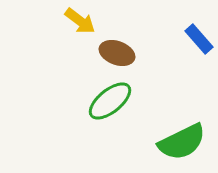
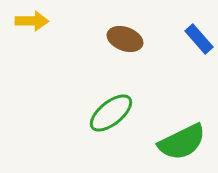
yellow arrow: moved 48 px left; rotated 36 degrees counterclockwise
brown ellipse: moved 8 px right, 14 px up
green ellipse: moved 1 px right, 12 px down
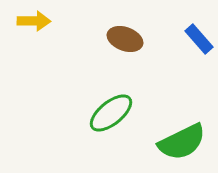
yellow arrow: moved 2 px right
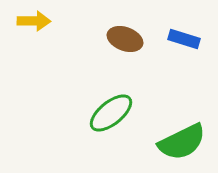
blue rectangle: moved 15 px left; rotated 32 degrees counterclockwise
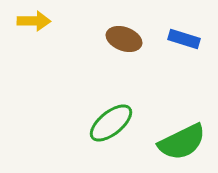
brown ellipse: moved 1 px left
green ellipse: moved 10 px down
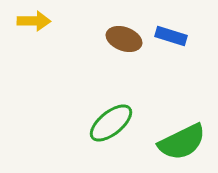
blue rectangle: moved 13 px left, 3 px up
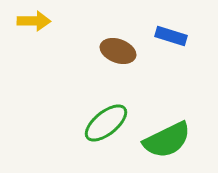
brown ellipse: moved 6 px left, 12 px down
green ellipse: moved 5 px left
green semicircle: moved 15 px left, 2 px up
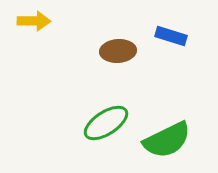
brown ellipse: rotated 24 degrees counterclockwise
green ellipse: rotated 6 degrees clockwise
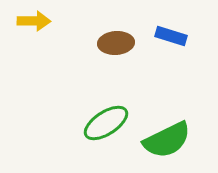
brown ellipse: moved 2 px left, 8 px up
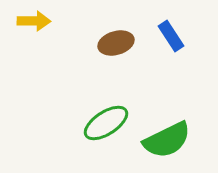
blue rectangle: rotated 40 degrees clockwise
brown ellipse: rotated 12 degrees counterclockwise
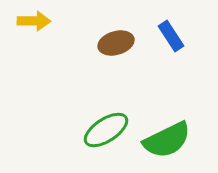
green ellipse: moved 7 px down
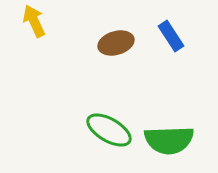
yellow arrow: rotated 116 degrees counterclockwise
green ellipse: moved 3 px right; rotated 63 degrees clockwise
green semicircle: moved 2 px right; rotated 24 degrees clockwise
